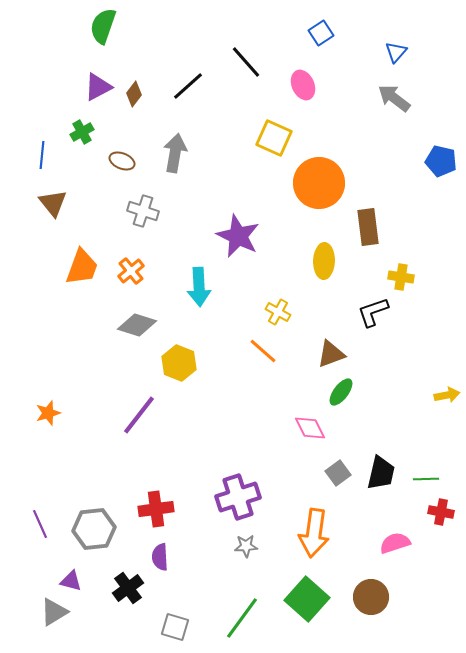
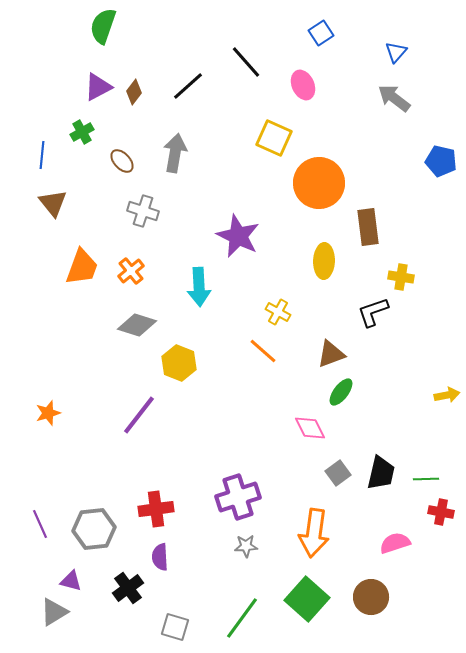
brown diamond at (134, 94): moved 2 px up
brown ellipse at (122, 161): rotated 25 degrees clockwise
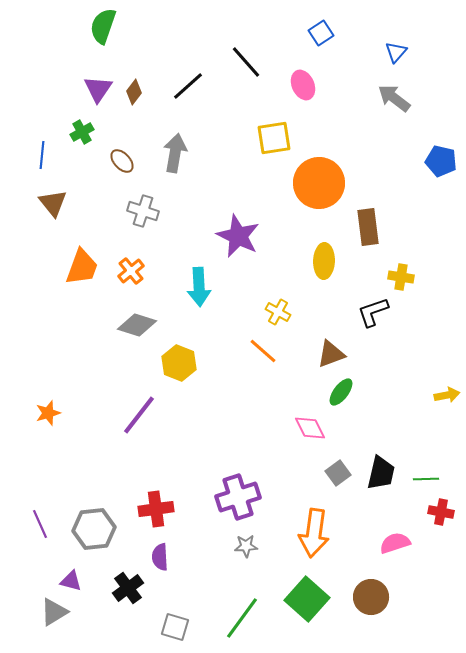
purple triangle at (98, 87): moved 2 px down; rotated 28 degrees counterclockwise
yellow square at (274, 138): rotated 33 degrees counterclockwise
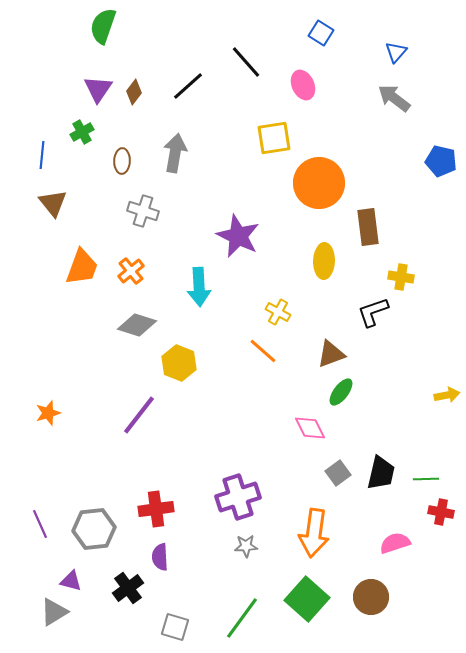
blue square at (321, 33): rotated 25 degrees counterclockwise
brown ellipse at (122, 161): rotated 45 degrees clockwise
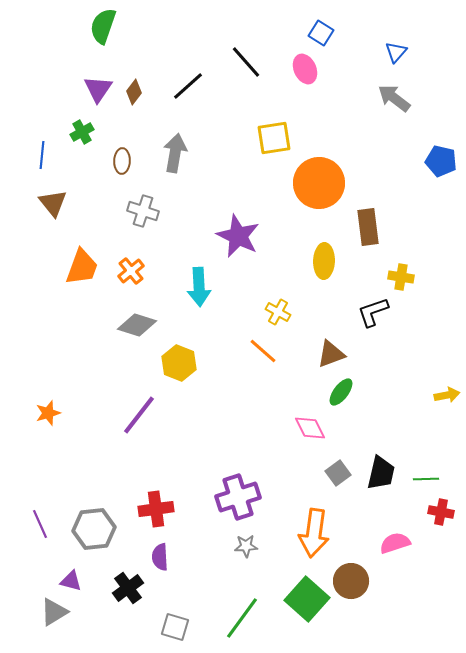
pink ellipse at (303, 85): moved 2 px right, 16 px up
brown circle at (371, 597): moved 20 px left, 16 px up
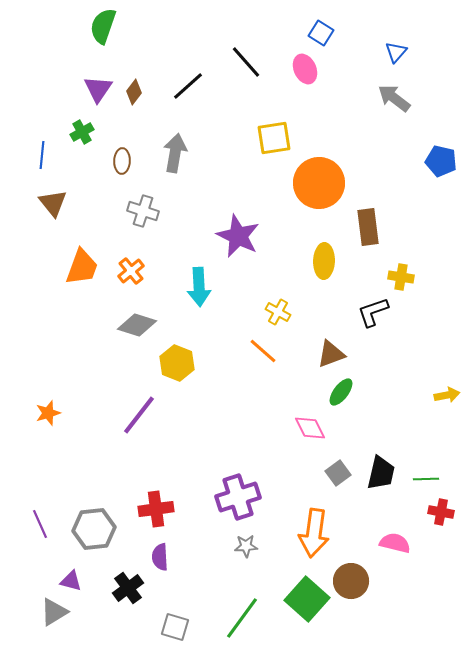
yellow hexagon at (179, 363): moved 2 px left
pink semicircle at (395, 543): rotated 32 degrees clockwise
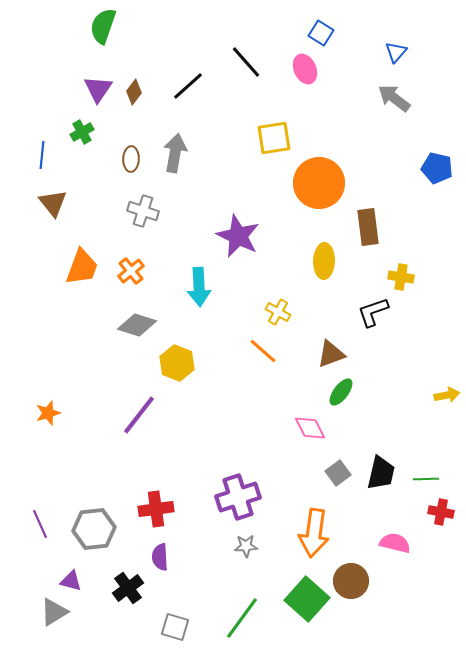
brown ellipse at (122, 161): moved 9 px right, 2 px up
blue pentagon at (441, 161): moved 4 px left, 7 px down
